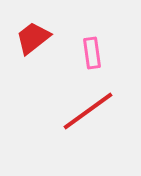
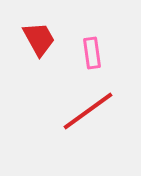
red trapezoid: moved 6 px right, 1 px down; rotated 99 degrees clockwise
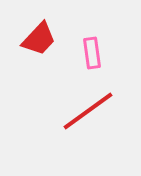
red trapezoid: rotated 72 degrees clockwise
